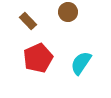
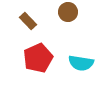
cyan semicircle: rotated 115 degrees counterclockwise
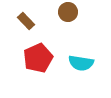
brown rectangle: moved 2 px left
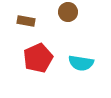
brown rectangle: rotated 36 degrees counterclockwise
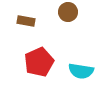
red pentagon: moved 1 px right, 4 px down
cyan semicircle: moved 8 px down
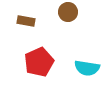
cyan semicircle: moved 6 px right, 3 px up
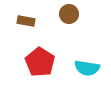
brown circle: moved 1 px right, 2 px down
red pentagon: moved 1 px right; rotated 16 degrees counterclockwise
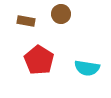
brown circle: moved 8 px left
red pentagon: moved 1 px left, 2 px up
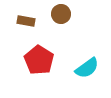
cyan semicircle: rotated 45 degrees counterclockwise
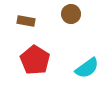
brown circle: moved 10 px right
red pentagon: moved 4 px left
